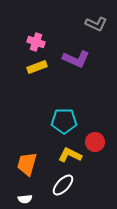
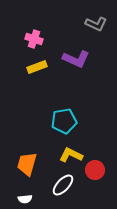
pink cross: moved 2 px left, 3 px up
cyan pentagon: rotated 10 degrees counterclockwise
red circle: moved 28 px down
yellow L-shape: moved 1 px right
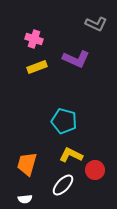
cyan pentagon: rotated 25 degrees clockwise
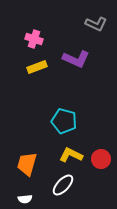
red circle: moved 6 px right, 11 px up
